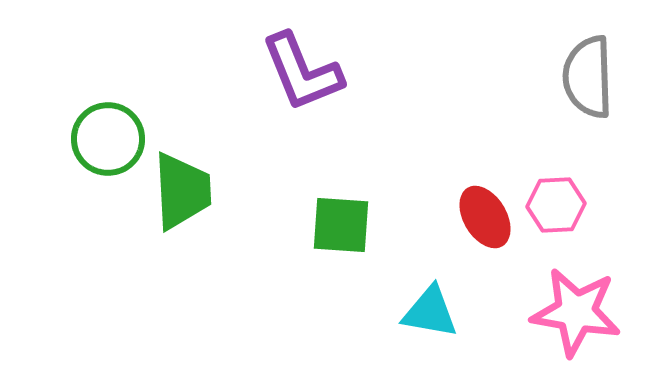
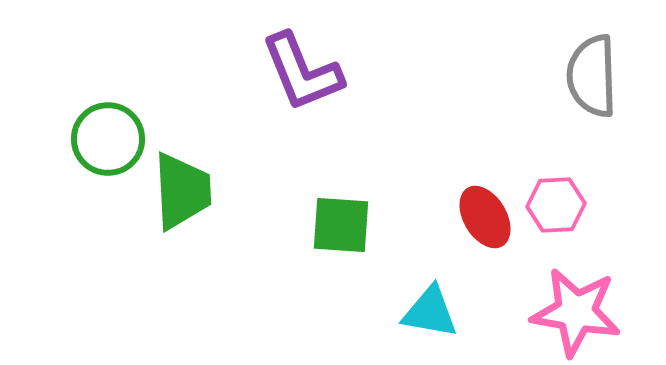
gray semicircle: moved 4 px right, 1 px up
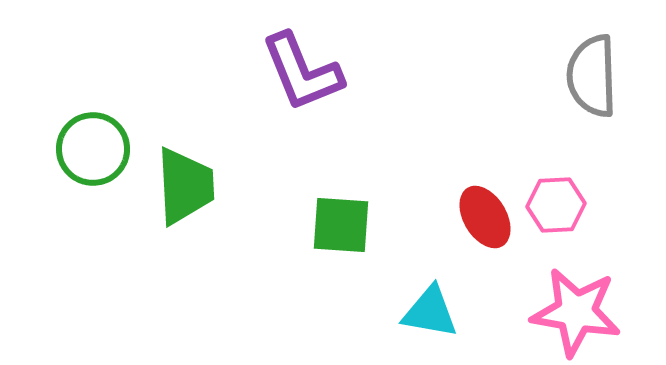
green circle: moved 15 px left, 10 px down
green trapezoid: moved 3 px right, 5 px up
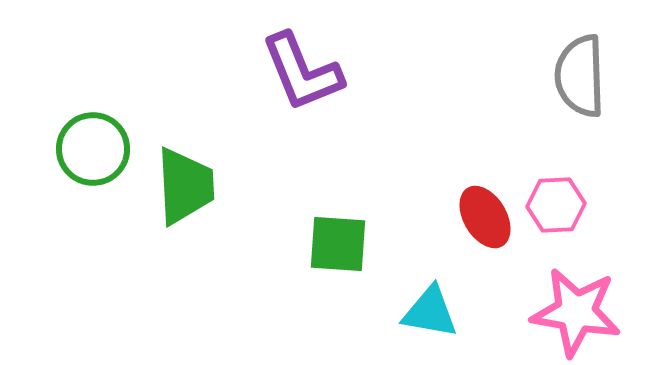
gray semicircle: moved 12 px left
green square: moved 3 px left, 19 px down
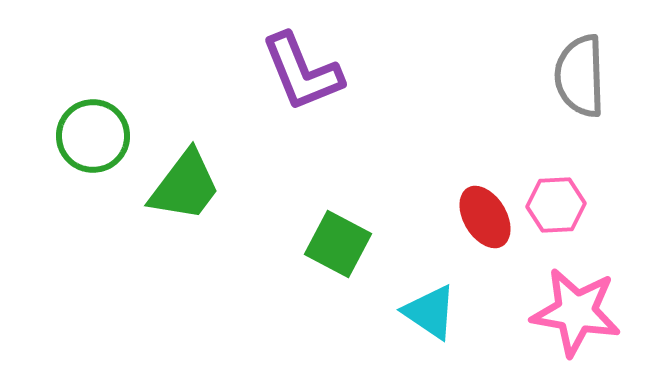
green circle: moved 13 px up
green trapezoid: rotated 40 degrees clockwise
green square: rotated 24 degrees clockwise
cyan triangle: rotated 24 degrees clockwise
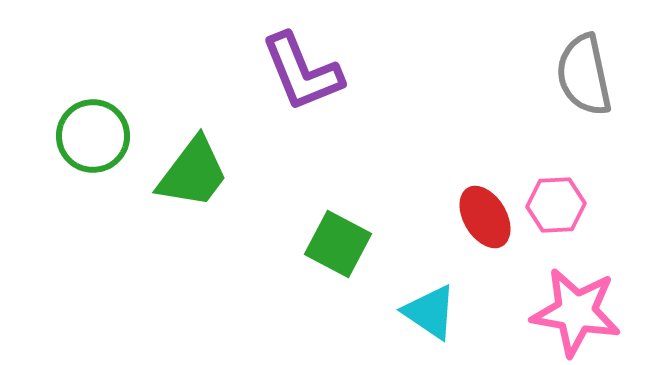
gray semicircle: moved 4 px right, 1 px up; rotated 10 degrees counterclockwise
green trapezoid: moved 8 px right, 13 px up
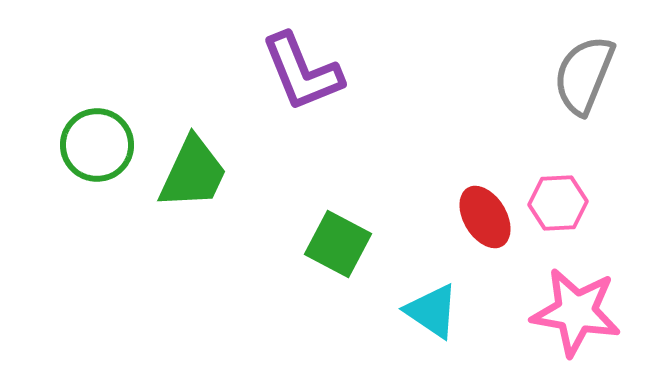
gray semicircle: rotated 34 degrees clockwise
green circle: moved 4 px right, 9 px down
green trapezoid: rotated 12 degrees counterclockwise
pink hexagon: moved 2 px right, 2 px up
cyan triangle: moved 2 px right, 1 px up
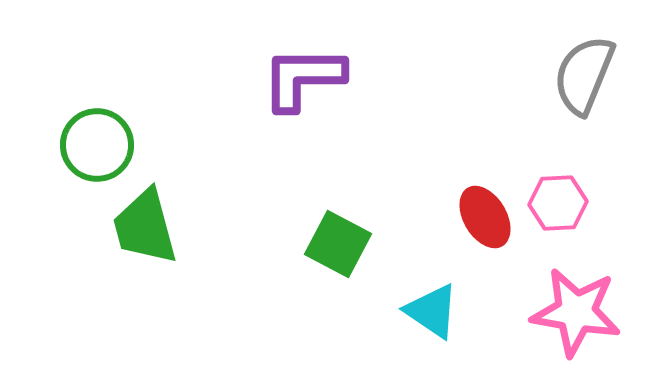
purple L-shape: moved 1 px right, 6 px down; rotated 112 degrees clockwise
green trapezoid: moved 48 px left, 54 px down; rotated 140 degrees clockwise
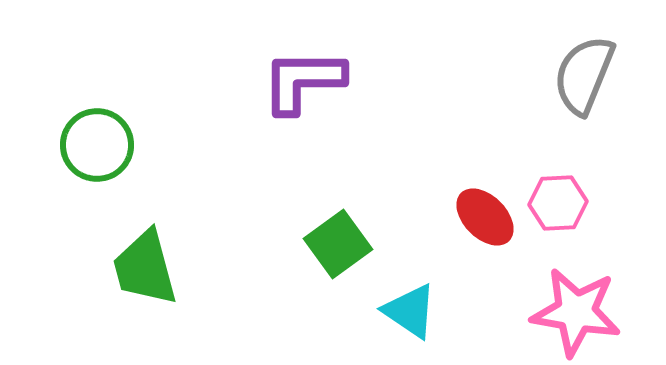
purple L-shape: moved 3 px down
red ellipse: rotated 14 degrees counterclockwise
green trapezoid: moved 41 px down
green square: rotated 26 degrees clockwise
cyan triangle: moved 22 px left
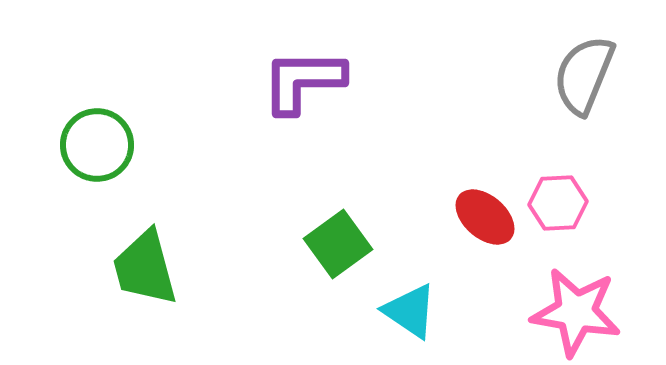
red ellipse: rotated 4 degrees counterclockwise
